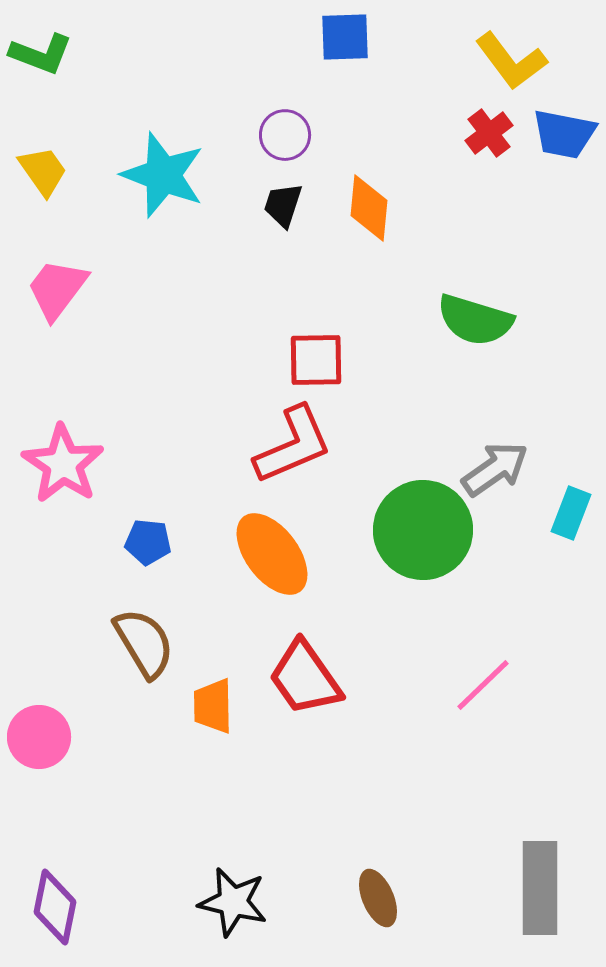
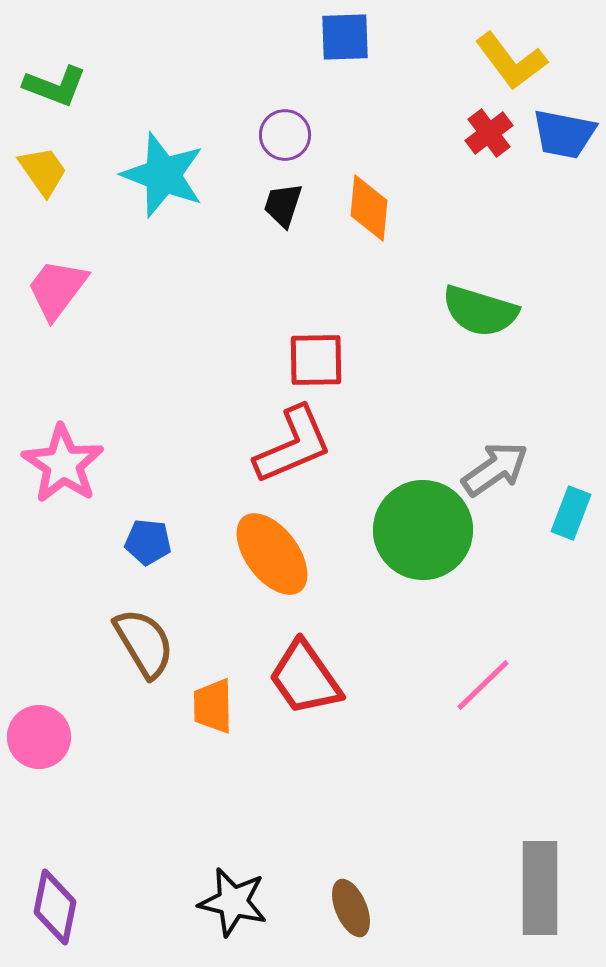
green L-shape: moved 14 px right, 32 px down
green semicircle: moved 5 px right, 9 px up
brown ellipse: moved 27 px left, 10 px down
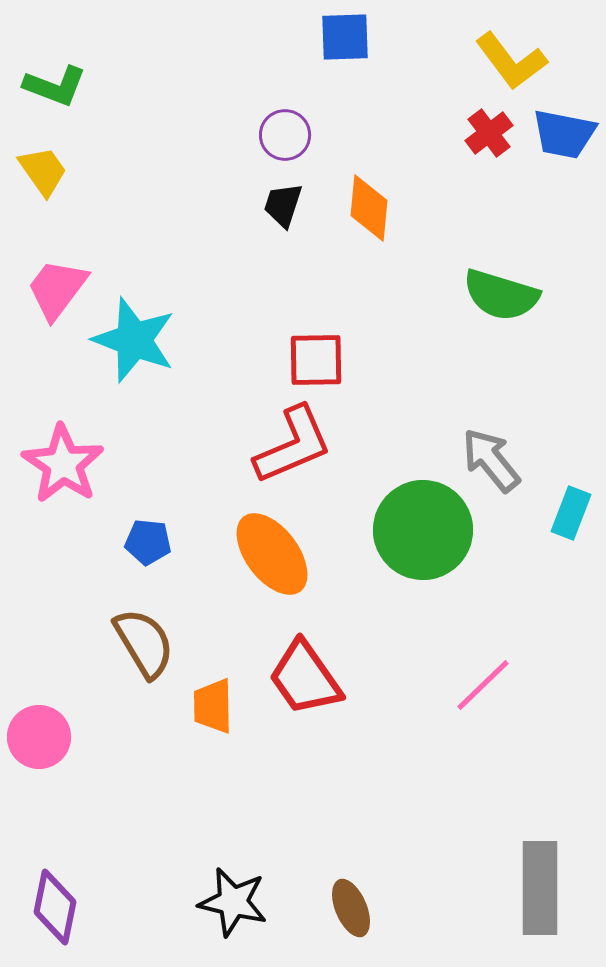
cyan star: moved 29 px left, 165 px down
green semicircle: moved 21 px right, 16 px up
gray arrow: moved 4 px left, 9 px up; rotated 94 degrees counterclockwise
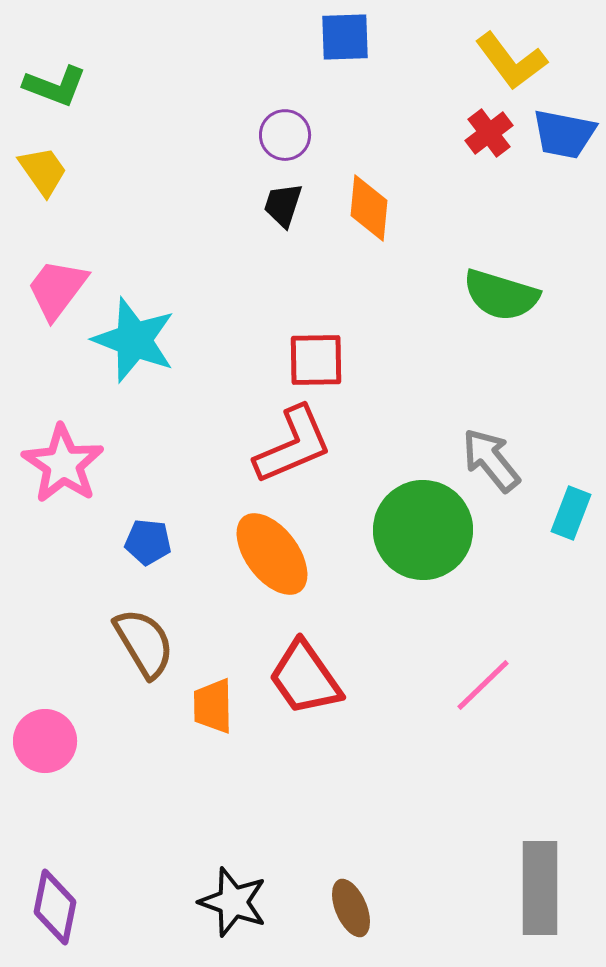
pink circle: moved 6 px right, 4 px down
black star: rotated 6 degrees clockwise
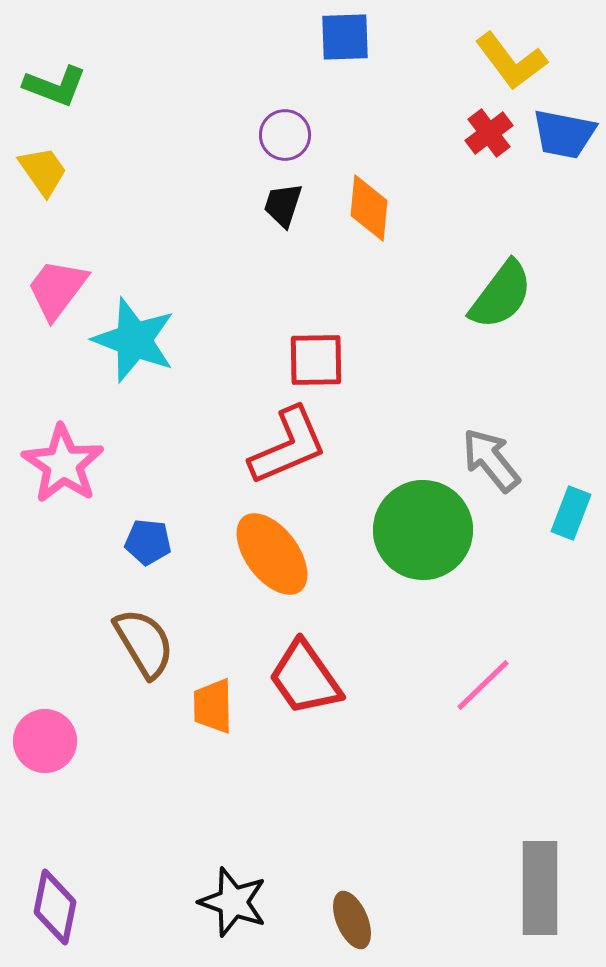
green semicircle: rotated 70 degrees counterclockwise
red L-shape: moved 5 px left, 1 px down
brown ellipse: moved 1 px right, 12 px down
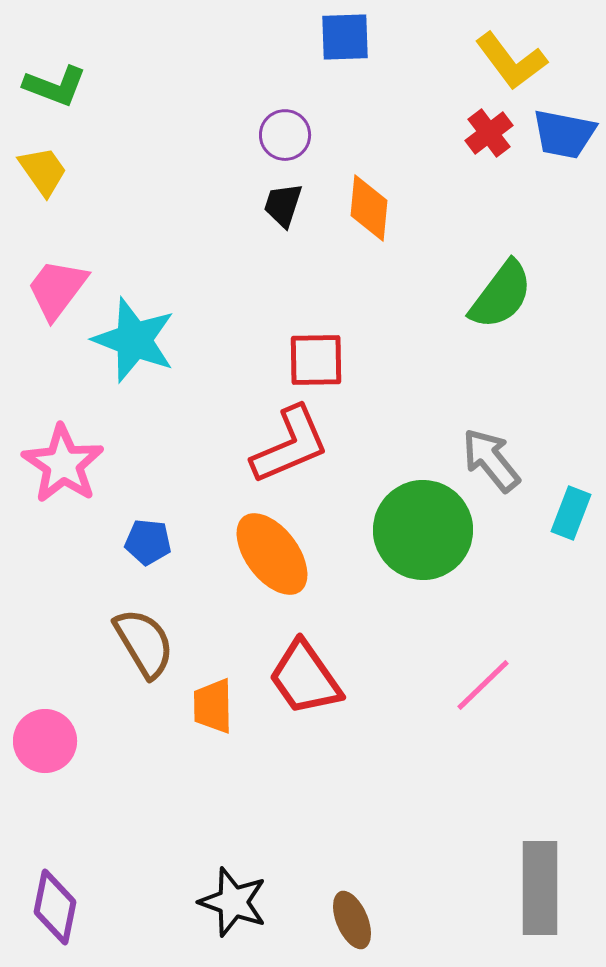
red L-shape: moved 2 px right, 1 px up
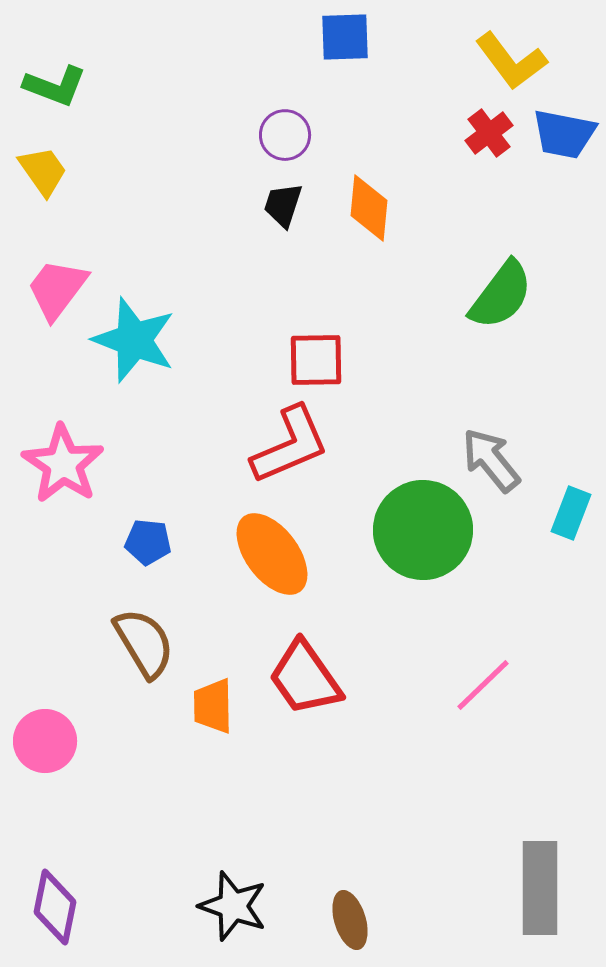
black star: moved 4 px down
brown ellipse: moved 2 px left; rotated 6 degrees clockwise
